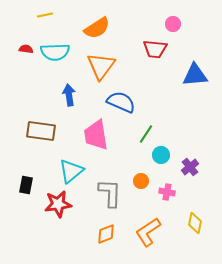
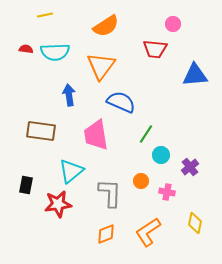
orange semicircle: moved 9 px right, 2 px up
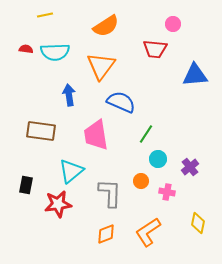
cyan circle: moved 3 px left, 4 px down
yellow diamond: moved 3 px right
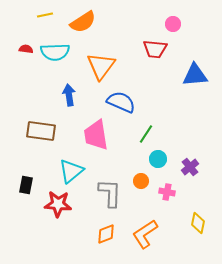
orange semicircle: moved 23 px left, 4 px up
red star: rotated 12 degrees clockwise
orange L-shape: moved 3 px left, 2 px down
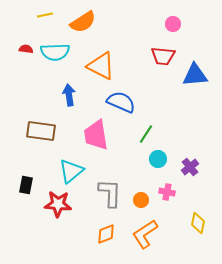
red trapezoid: moved 8 px right, 7 px down
orange triangle: rotated 40 degrees counterclockwise
orange circle: moved 19 px down
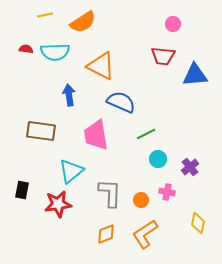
green line: rotated 30 degrees clockwise
black rectangle: moved 4 px left, 5 px down
red star: rotated 12 degrees counterclockwise
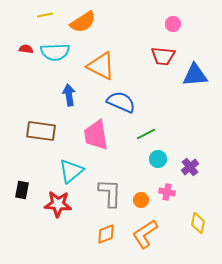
red star: rotated 12 degrees clockwise
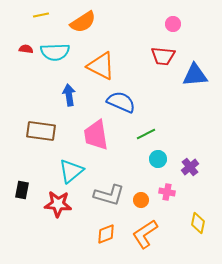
yellow line: moved 4 px left
gray L-shape: moved 1 px left, 2 px down; rotated 104 degrees clockwise
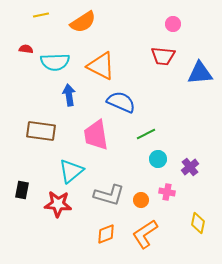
cyan semicircle: moved 10 px down
blue triangle: moved 5 px right, 2 px up
